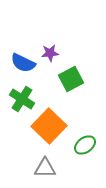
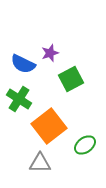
purple star: rotated 12 degrees counterclockwise
blue semicircle: moved 1 px down
green cross: moved 3 px left
orange square: rotated 8 degrees clockwise
gray triangle: moved 5 px left, 5 px up
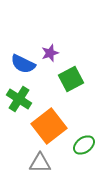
green ellipse: moved 1 px left
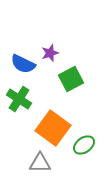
orange square: moved 4 px right, 2 px down; rotated 16 degrees counterclockwise
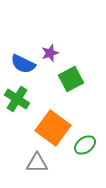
green cross: moved 2 px left
green ellipse: moved 1 px right
gray triangle: moved 3 px left
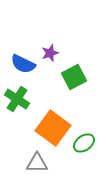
green square: moved 3 px right, 2 px up
green ellipse: moved 1 px left, 2 px up
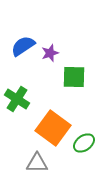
blue semicircle: moved 18 px up; rotated 120 degrees clockwise
green square: rotated 30 degrees clockwise
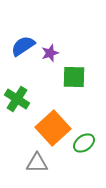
orange square: rotated 12 degrees clockwise
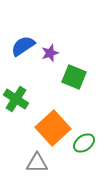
green square: rotated 20 degrees clockwise
green cross: moved 1 px left
